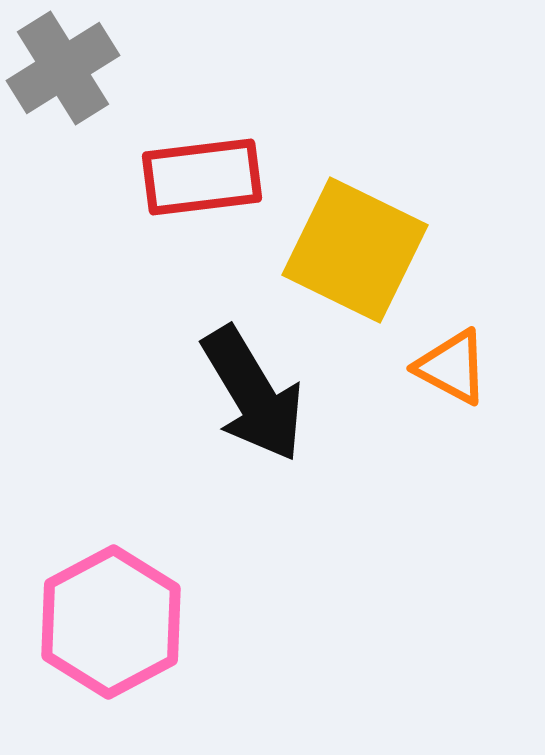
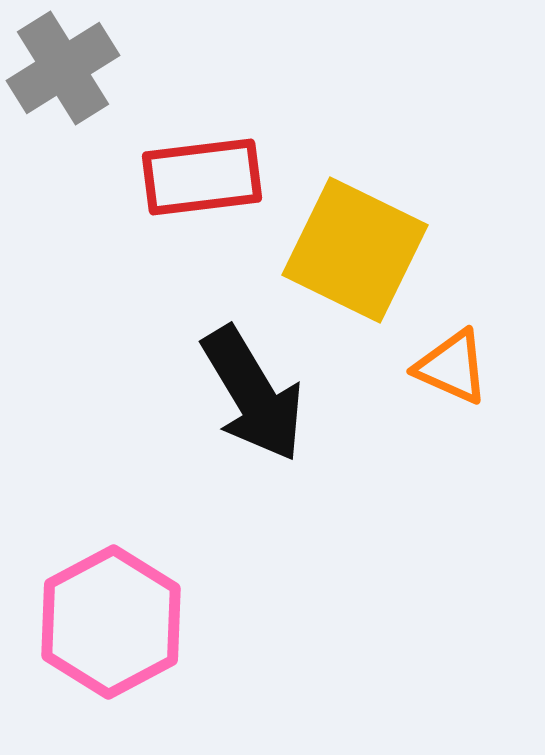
orange triangle: rotated 4 degrees counterclockwise
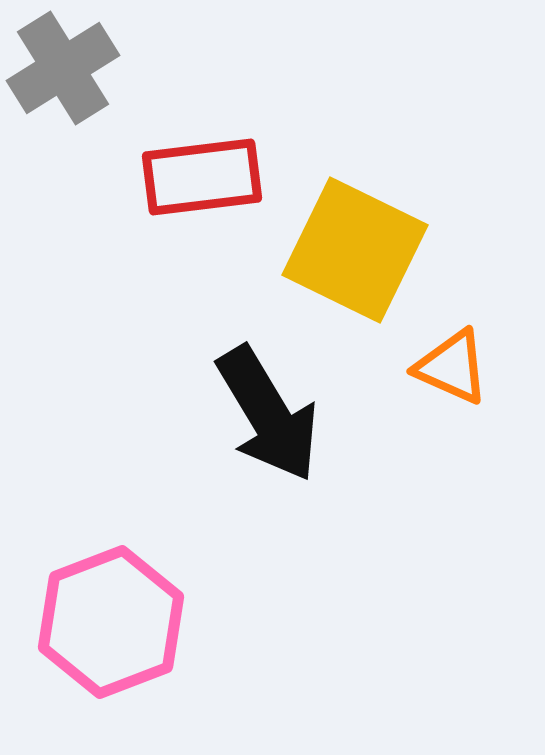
black arrow: moved 15 px right, 20 px down
pink hexagon: rotated 7 degrees clockwise
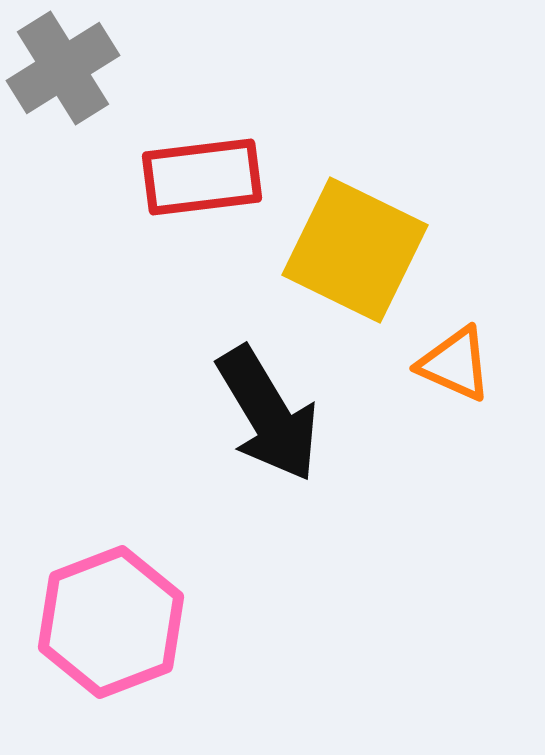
orange triangle: moved 3 px right, 3 px up
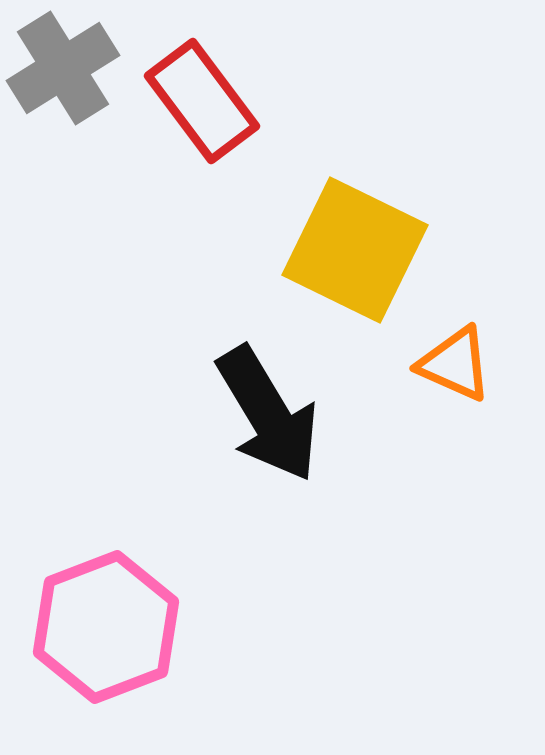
red rectangle: moved 76 px up; rotated 60 degrees clockwise
pink hexagon: moved 5 px left, 5 px down
